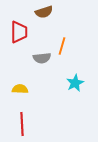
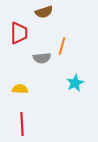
red trapezoid: moved 1 px down
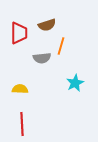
brown semicircle: moved 3 px right, 13 px down
orange line: moved 1 px left
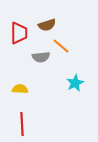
orange line: rotated 66 degrees counterclockwise
gray semicircle: moved 1 px left, 1 px up
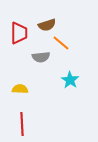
orange line: moved 3 px up
cyan star: moved 5 px left, 3 px up; rotated 12 degrees counterclockwise
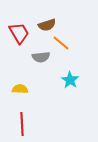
red trapezoid: rotated 30 degrees counterclockwise
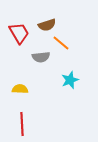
cyan star: rotated 18 degrees clockwise
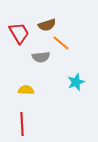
cyan star: moved 6 px right, 2 px down
yellow semicircle: moved 6 px right, 1 px down
